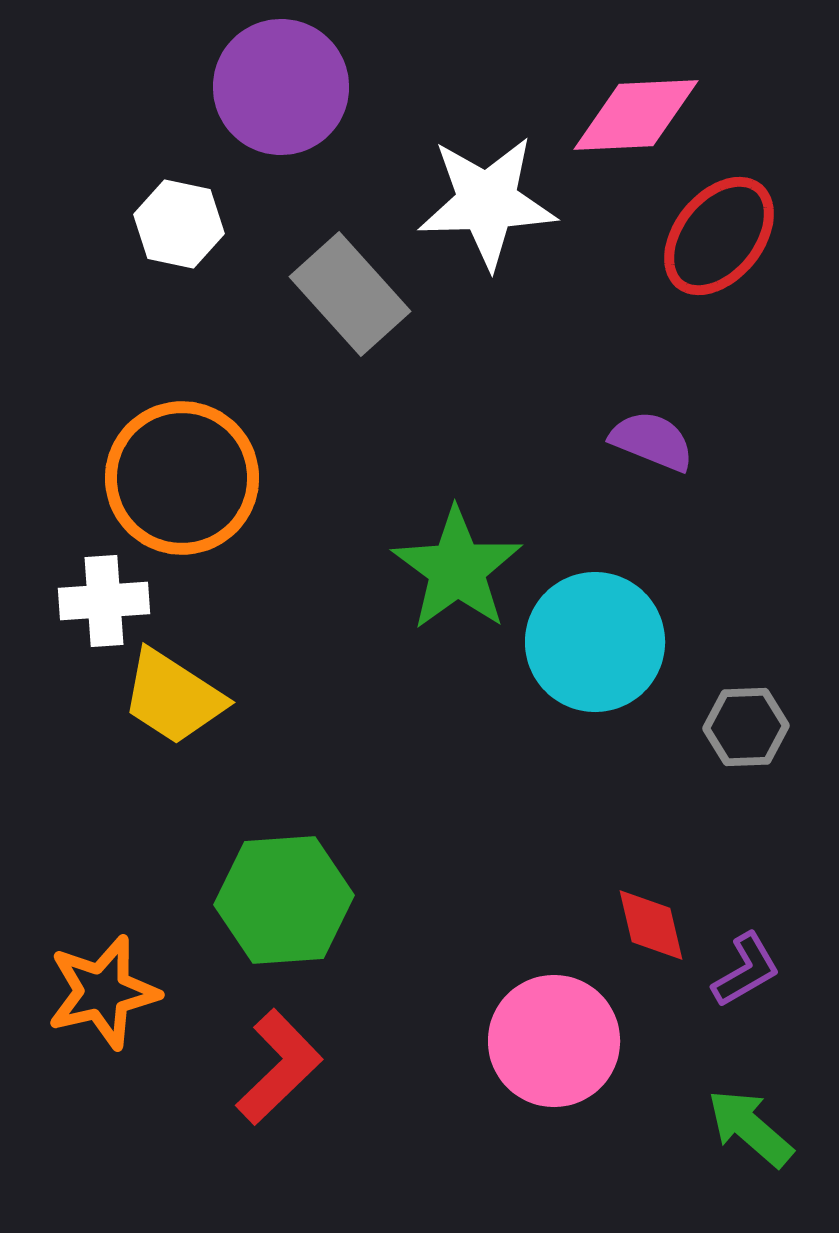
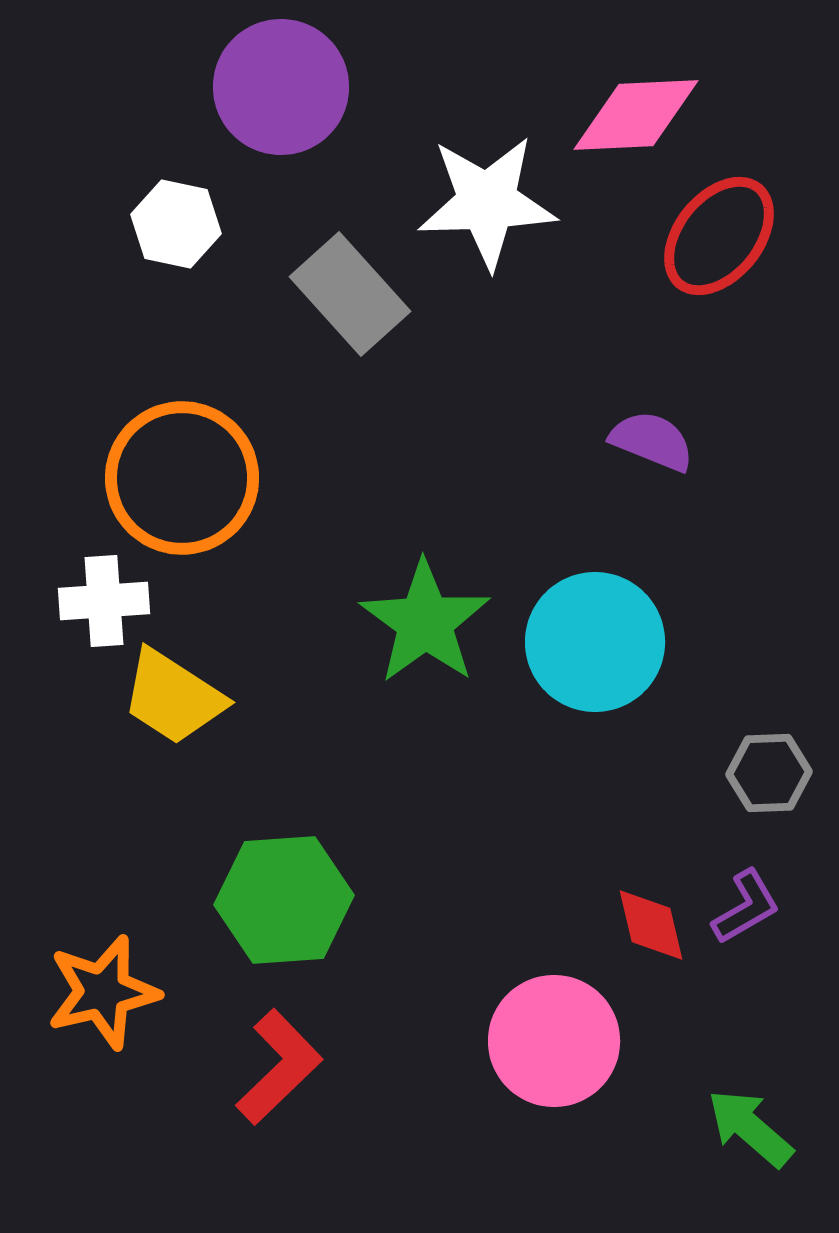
white hexagon: moved 3 px left
green star: moved 32 px left, 53 px down
gray hexagon: moved 23 px right, 46 px down
purple L-shape: moved 63 px up
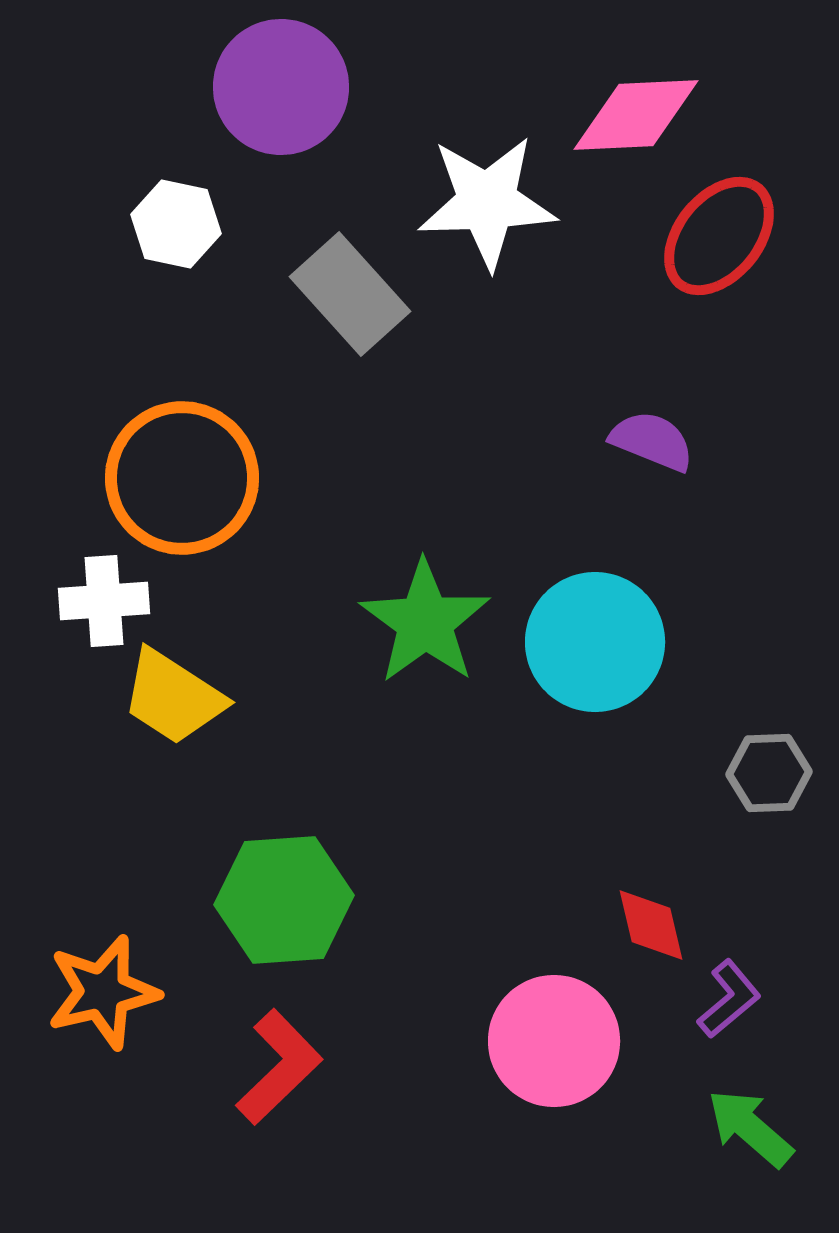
purple L-shape: moved 17 px left, 92 px down; rotated 10 degrees counterclockwise
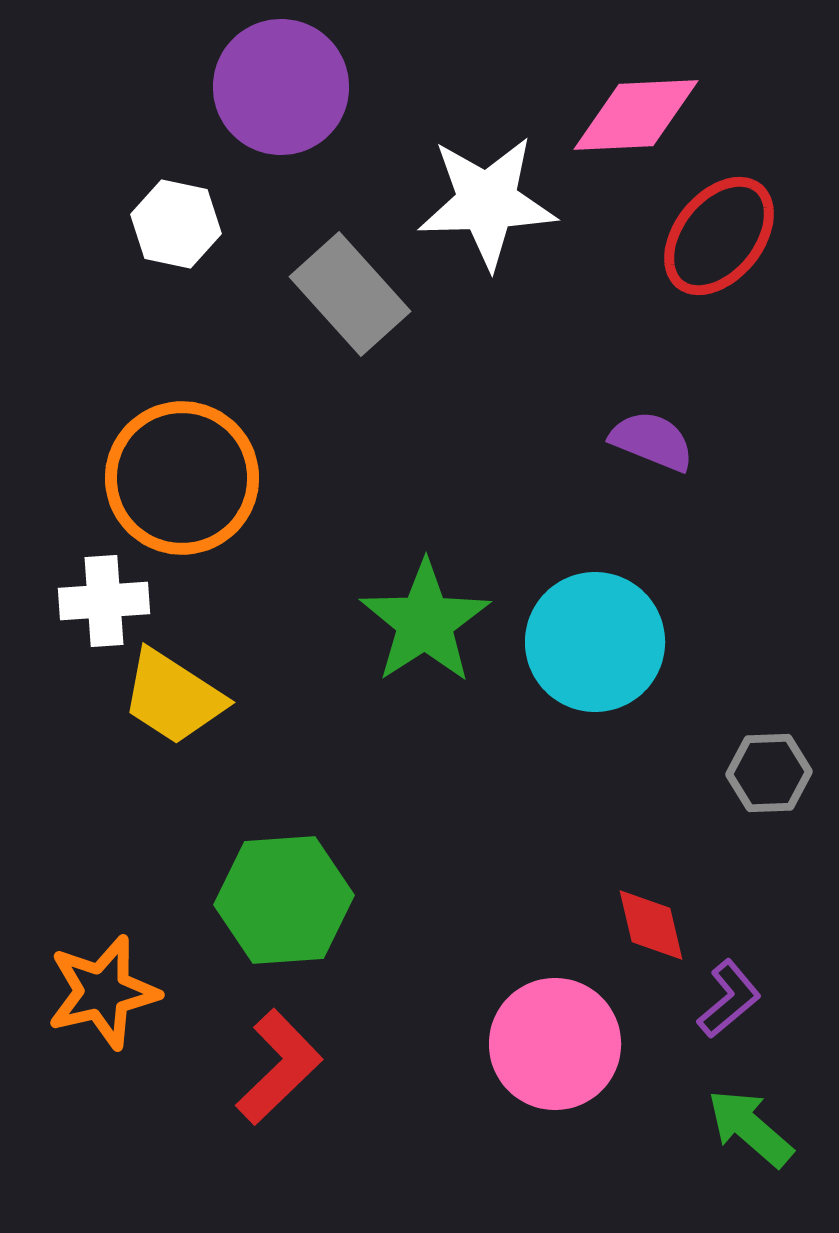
green star: rotated 3 degrees clockwise
pink circle: moved 1 px right, 3 px down
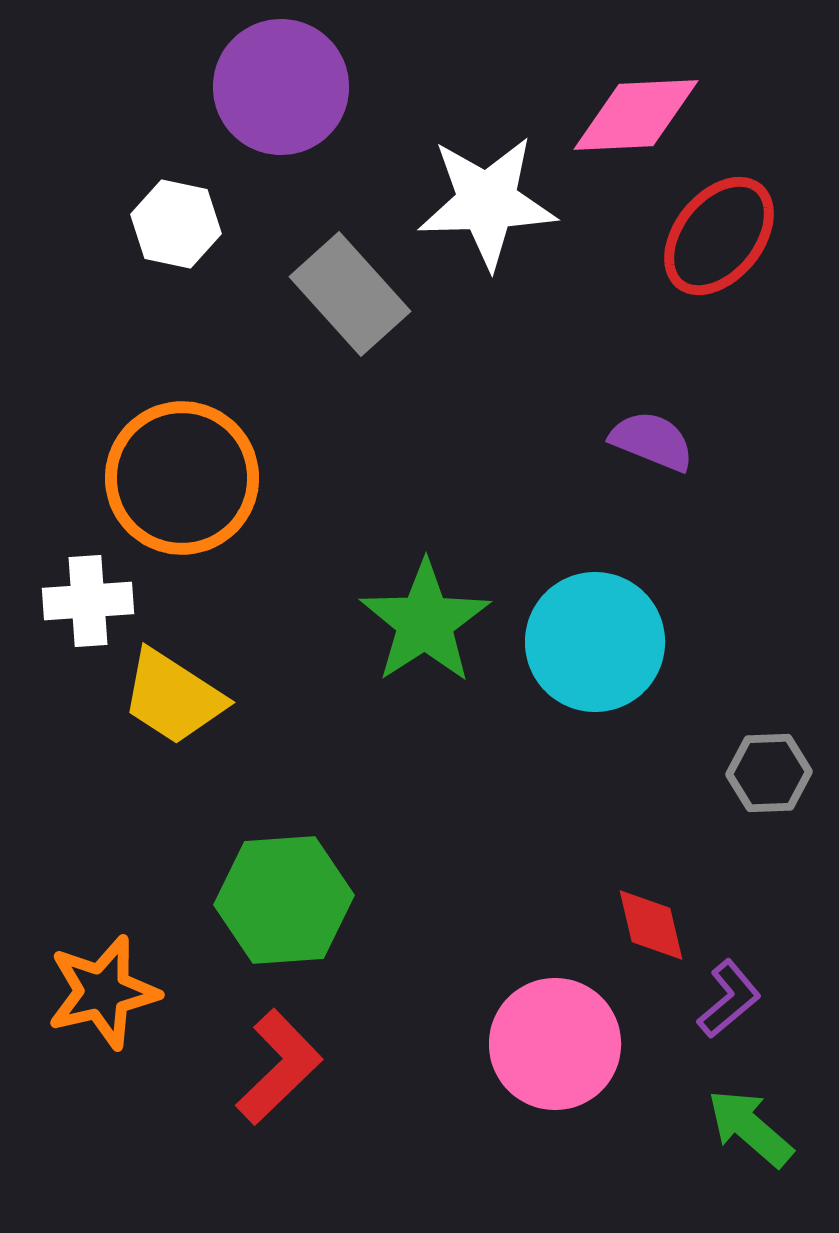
white cross: moved 16 px left
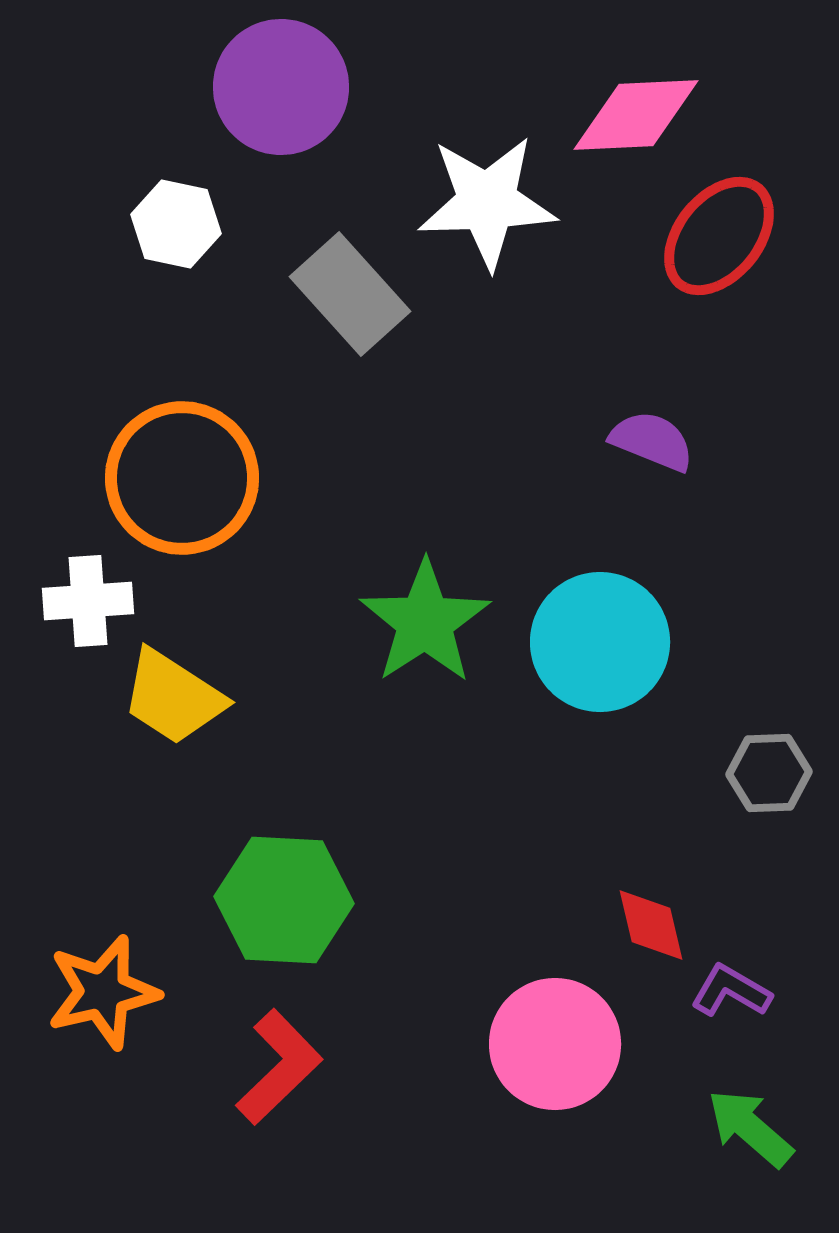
cyan circle: moved 5 px right
green hexagon: rotated 7 degrees clockwise
purple L-shape: moved 2 px right, 8 px up; rotated 110 degrees counterclockwise
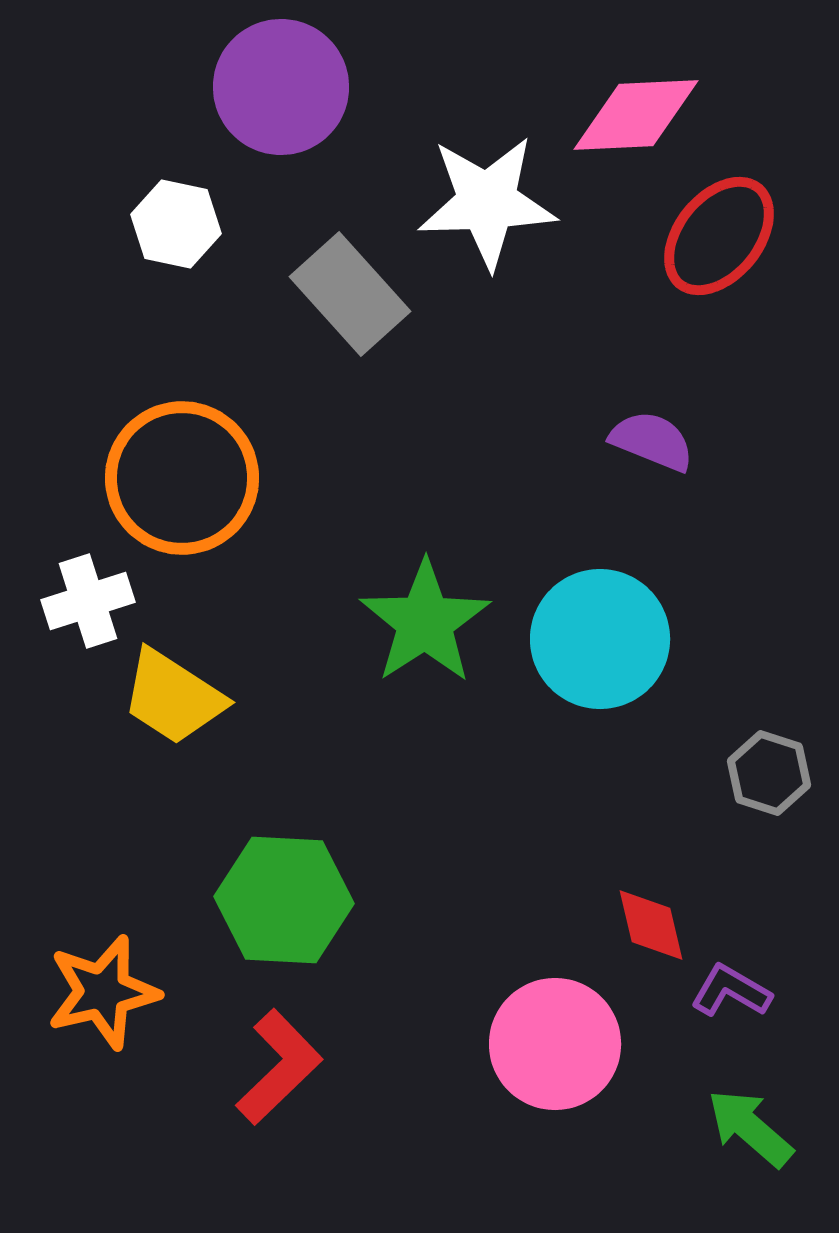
white cross: rotated 14 degrees counterclockwise
cyan circle: moved 3 px up
gray hexagon: rotated 20 degrees clockwise
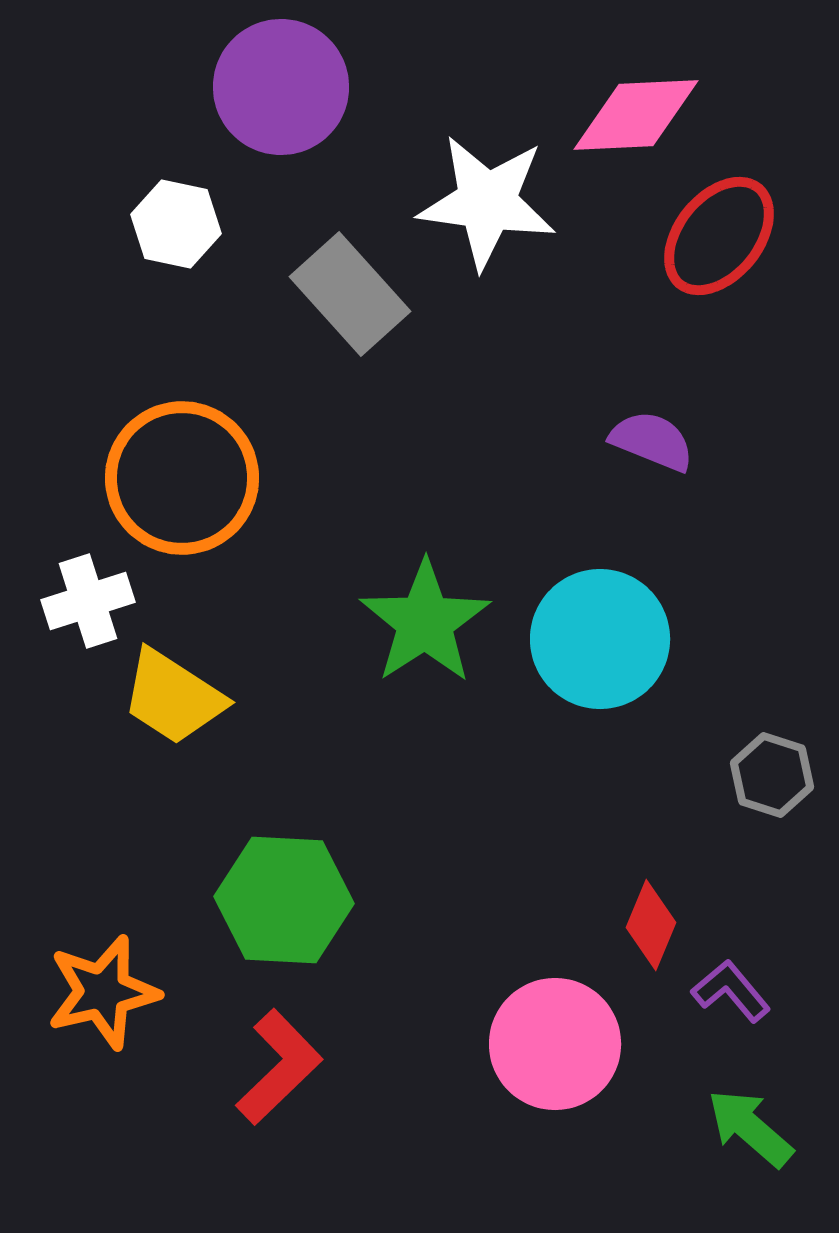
white star: rotated 10 degrees clockwise
gray hexagon: moved 3 px right, 2 px down
red diamond: rotated 36 degrees clockwise
purple L-shape: rotated 20 degrees clockwise
